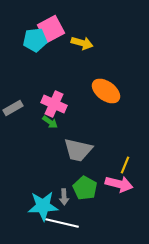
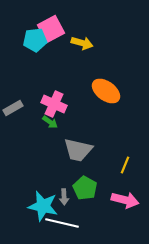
pink arrow: moved 6 px right, 16 px down
cyan star: rotated 16 degrees clockwise
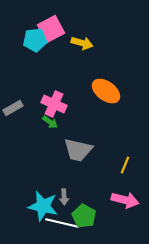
green pentagon: moved 1 px left, 28 px down
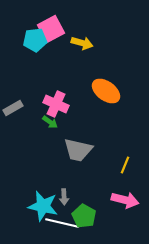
pink cross: moved 2 px right
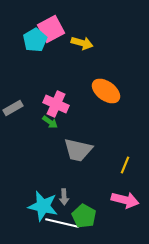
cyan pentagon: rotated 25 degrees counterclockwise
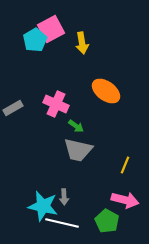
yellow arrow: rotated 65 degrees clockwise
green arrow: moved 26 px right, 4 px down
green pentagon: moved 23 px right, 5 px down
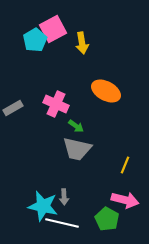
pink square: moved 2 px right
orange ellipse: rotated 8 degrees counterclockwise
gray trapezoid: moved 1 px left, 1 px up
green pentagon: moved 2 px up
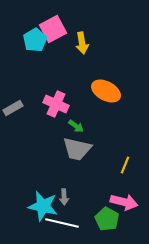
pink arrow: moved 1 px left, 2 px down
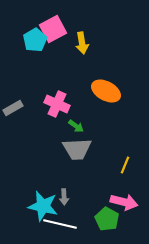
pink cross: moved 1 px right
gray trapezoid: rotated 16 degrees counterclockwise
white line: moved 2 px left, 1 px down
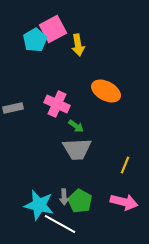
yellow arrow: moved 4 px left, 2 px down
gray rectangle: rotated 18 degrees clockwise
cyan star: moved 4 px left, 1 px up
green pentagon: moved 27 px left, 18 px up
white line: rotated 16 degrees clockwise
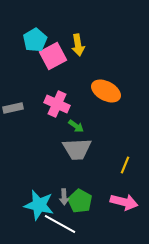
pink square: moved 27 px down
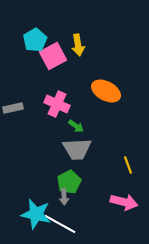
yellow line: moved 3 px right; rotated 42 degrees counterclockwise
green pentagon: moved 11 px left, 19 px up; rotated 15 degrees clockwise
cyan star: moved 3 px left, 9 px down
